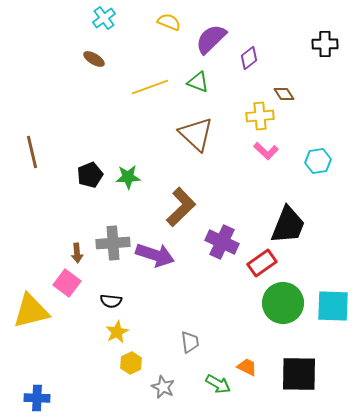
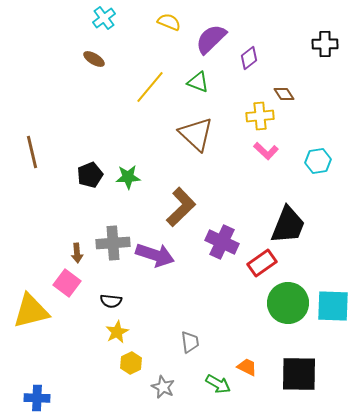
yellow line: rotated 30 degrees counterclockwise
green circle: moved 5 px right
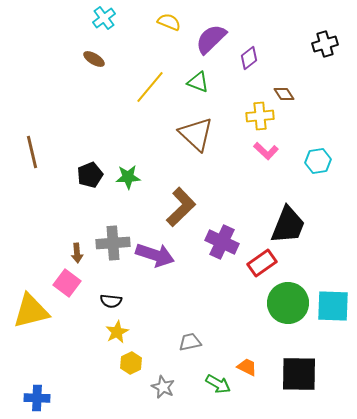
black cross: rotated 15 degrees counterclockwise
gray trapezoid: rotated 95 degrees counterclockwise
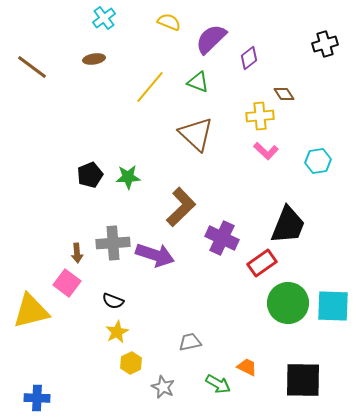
brown ellipse: rotated 40 degrees counterclockwise
brown line: moved 85 px up; rotated 40 degrees counterclockwise
purple cross: moved 4 px up
black semicircle: moved 2 px right; rotated 15 degrees clockwise
black square: moved 4 px right, 6 px down
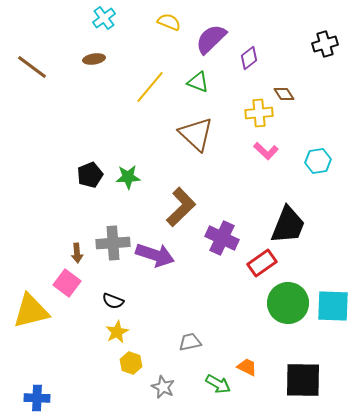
yellow cross: moved 1 px left, 3 px up
yellow hexagon: rotated 15 degrees counterclockwise
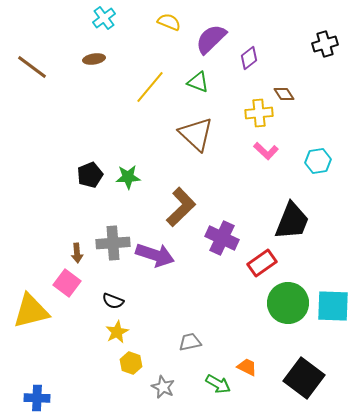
black trapezoid: moved 4 px right, 4 px up
black square: moved 1 px right, 2 px up; rotated 36 degrees clockwise
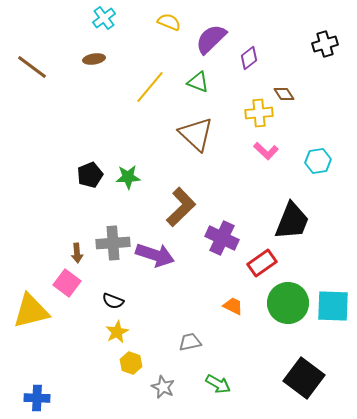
orange trapezoid: moved 14 px left, 61 px up
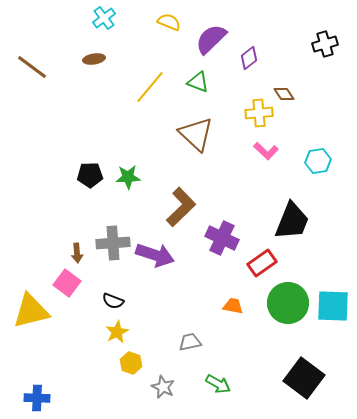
black pentagon: rotated 20 degrees clockwise
orange trapezoid: rotated 15 degrees counterclockwise
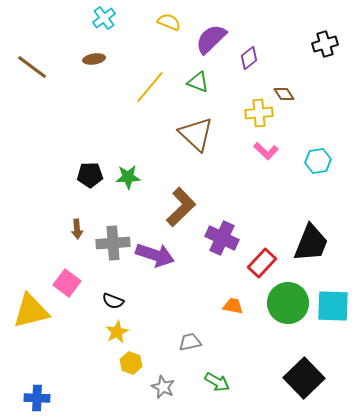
black trapezoid: moved 19 px right, 22 px down
brown arrow: moved 24 px up
red rectangle: rotated 12 degrees counterclockwise
black square: rotated 9 degrees clockwise
green arrow: moved 1 px left, 2 px up
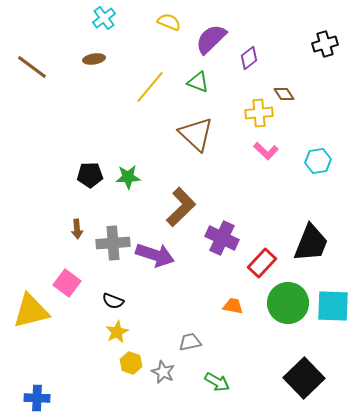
gray star: moved 15 px up
